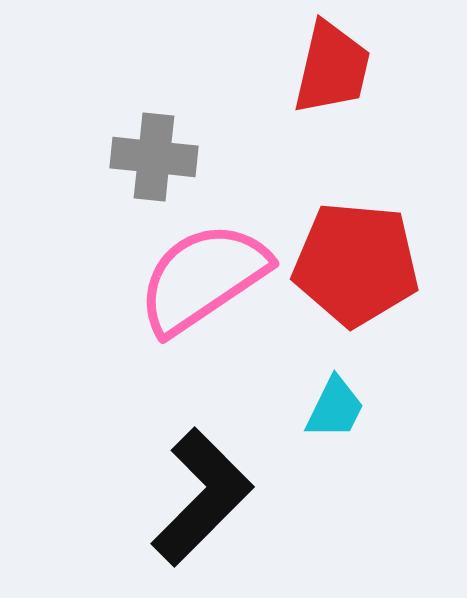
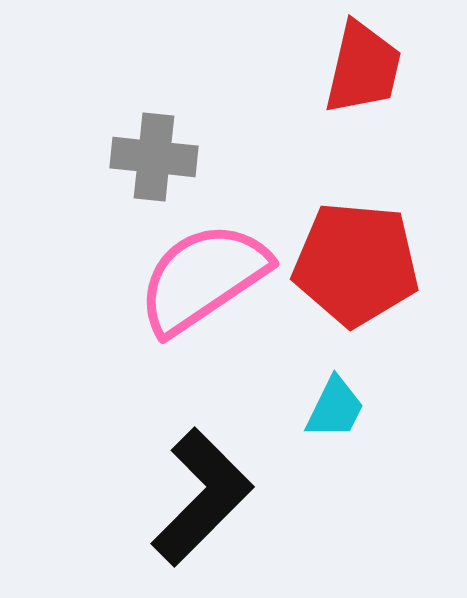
red trapezoid: moved 31 px right
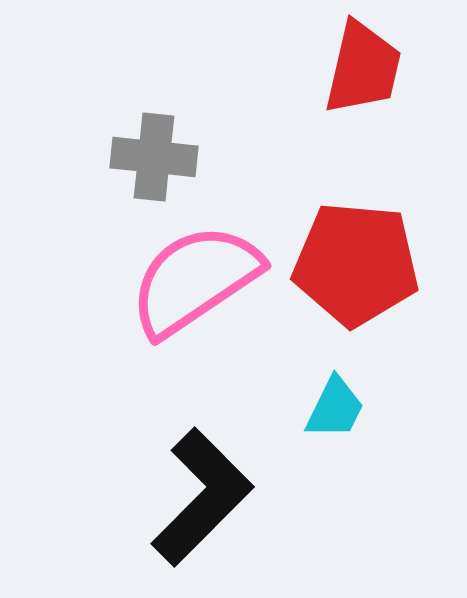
pink semicircle: moved 8 px left, 2 px down
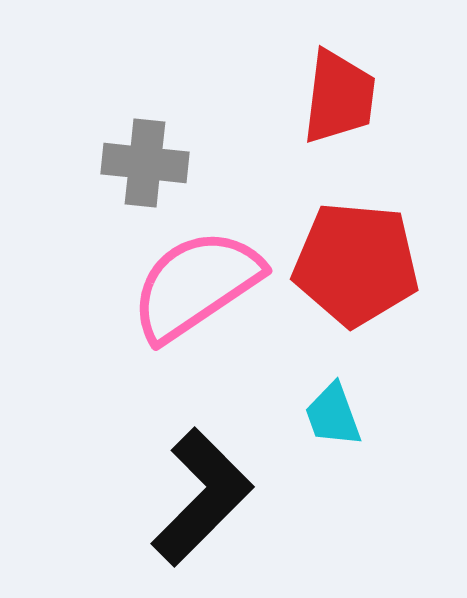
red trapezoid: moved 24 px left, 29 px down; rotated 6 degrees counterclockwise
gray cross: moved 9 px left, 6 px down
pink semicircle: moved 1 px right, 5 px down
cyan trapezoid: moved 2 px left, 7 px down; rotated 134 degrees clockwise
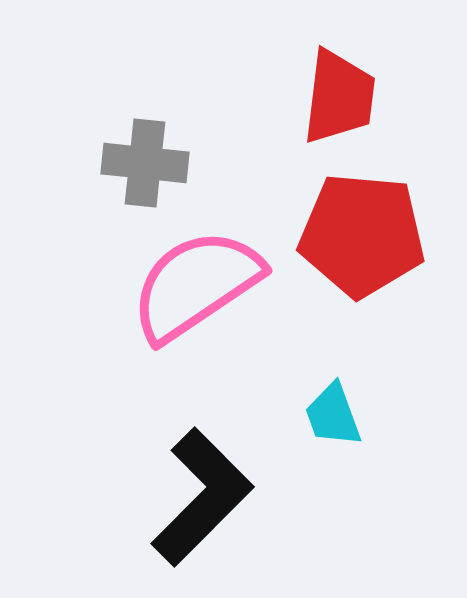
red pentagon: moved 6 px right, 29 px up
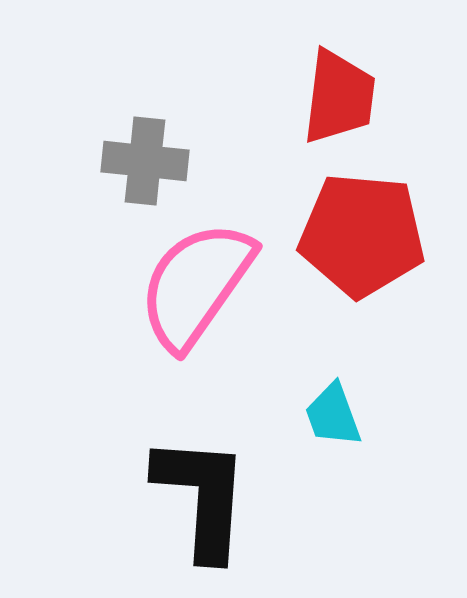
gray cross: moved 2 px up
pink semicircle: rotated 21 degrees counterclockwise
black L-shape: rotated 41 degrees counterclockwise
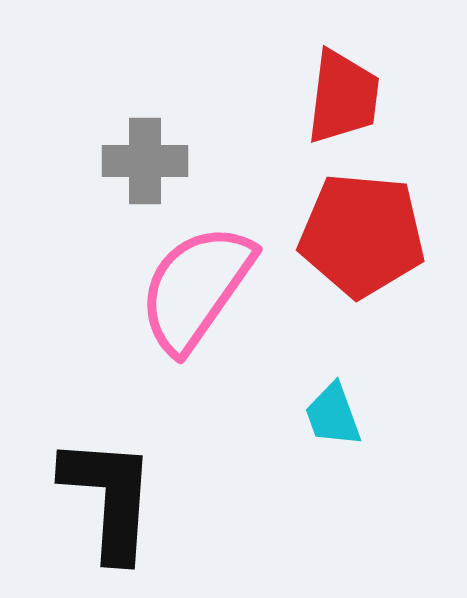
red trapezoid: moved 4 px right
gray cross: rotated 6 degrees counterclockwise
pink semicircle: moved 3 px down
black L-shape: moved 93 px left, 1 px down
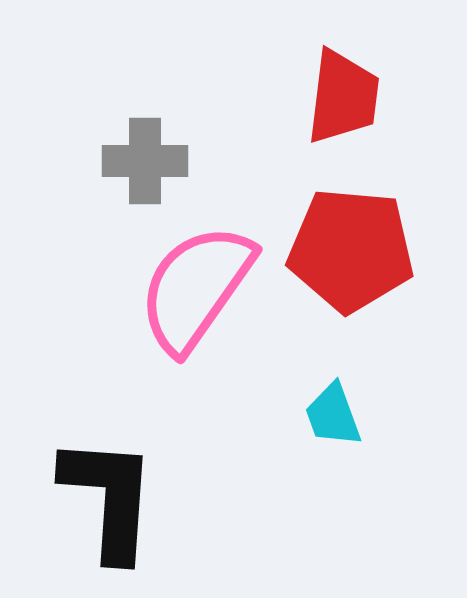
red pentagon: moved 11 px left, 15 px down
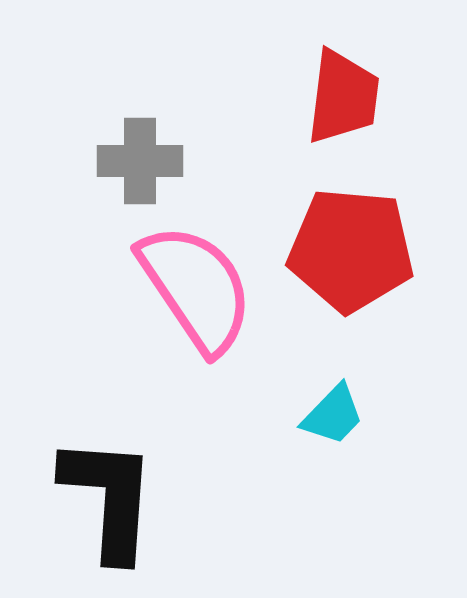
gray cross: moved 5 px left
pink semicircle: rotated 111 degrees clockwise
cyan trapezoid: rotated 116 degrees counterclockwise
